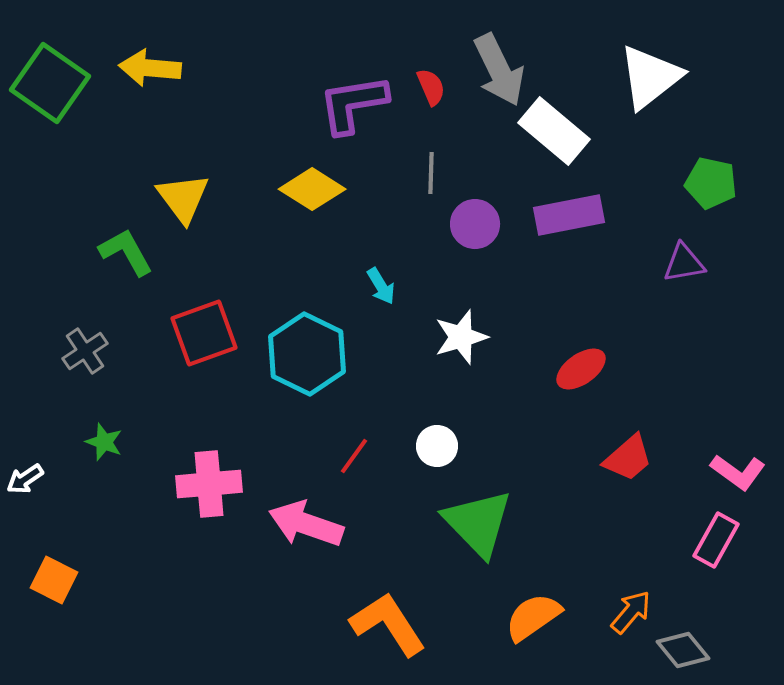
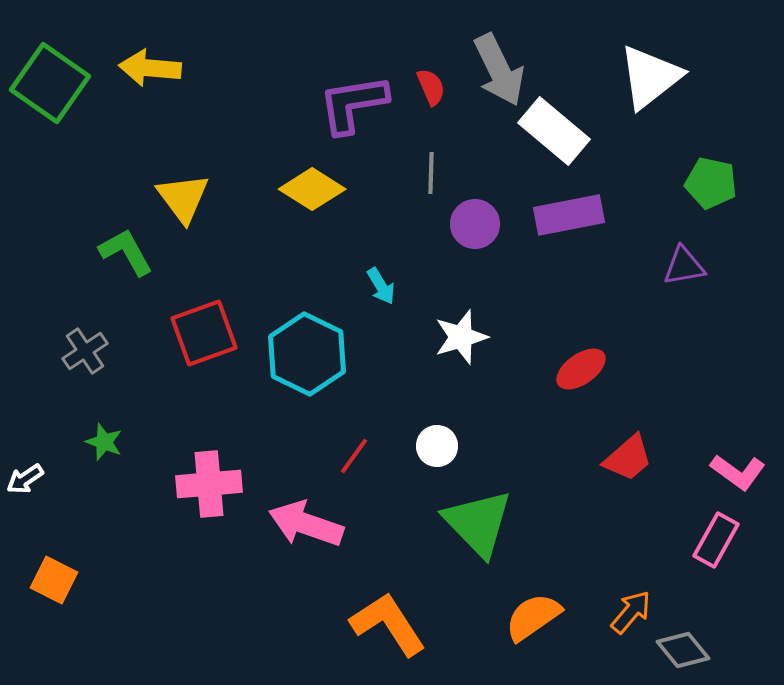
purple triangle: moved 3 px down
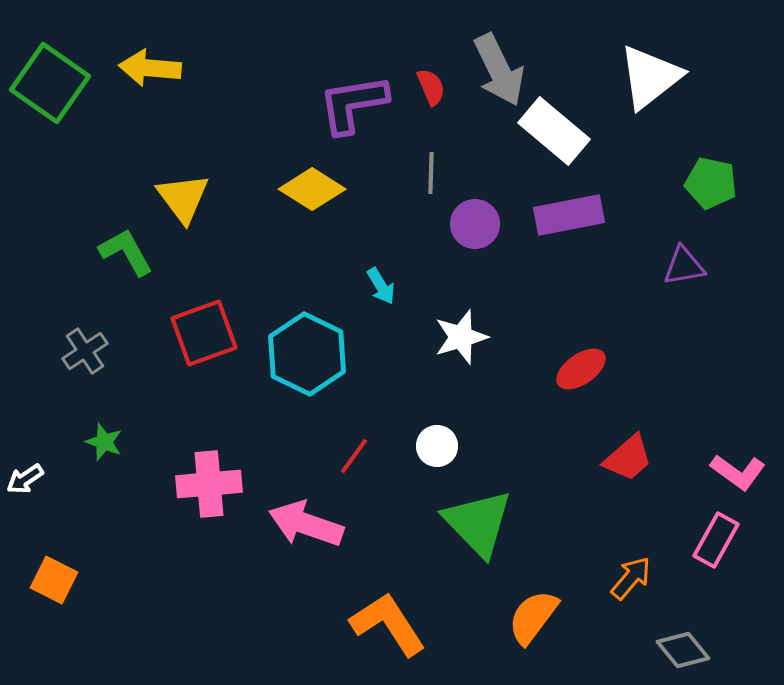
orange arrow: moved 34 px up
orange semicircle: rotated 18 degrees counterclockwise
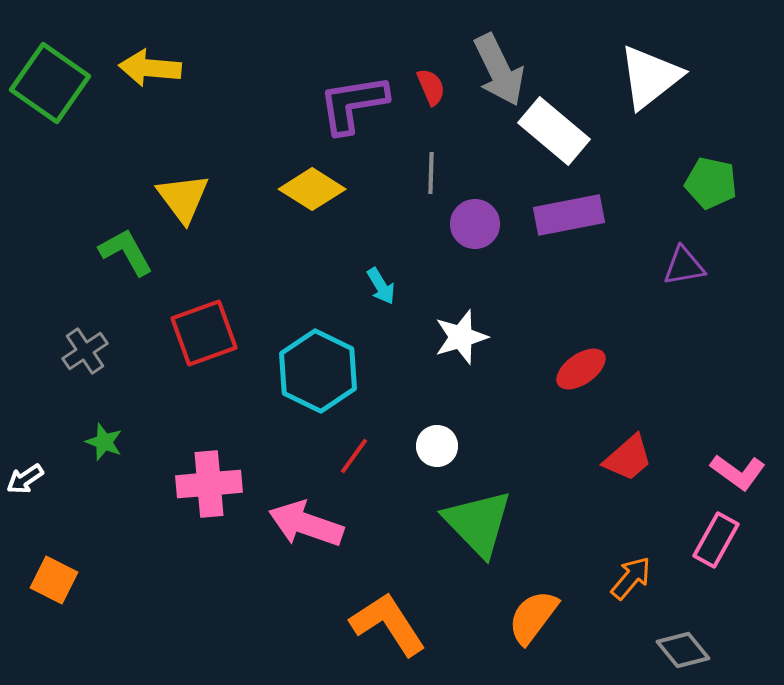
cyan hexagon: moved 11 px right, 17 px down
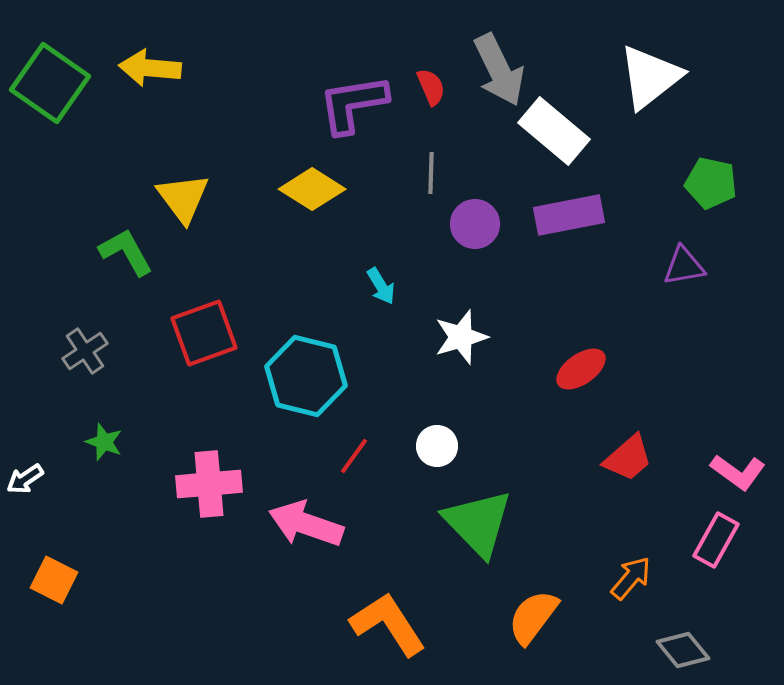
cyan hexagon: moved 12 px left, 5 px down; rotated 12 degrees counterclockwise
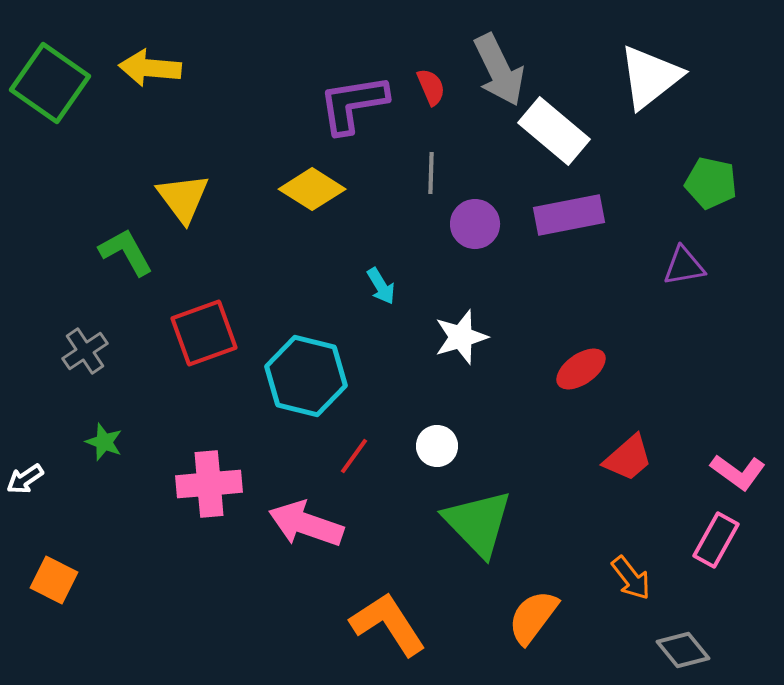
orange arrow: rotated 102 degrees clockwise
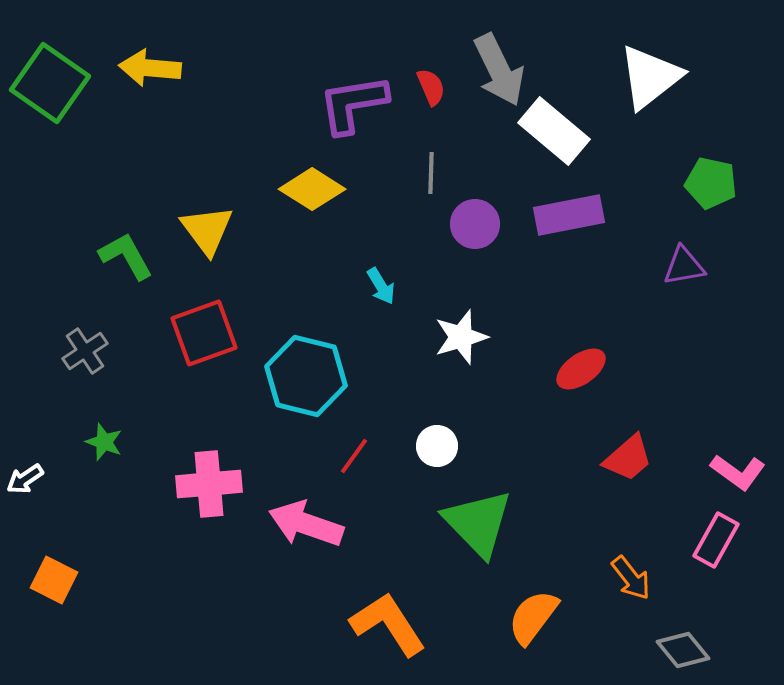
yellow triangle: moved 24 px right, 32 px down
green L-shape: moved 4 px down
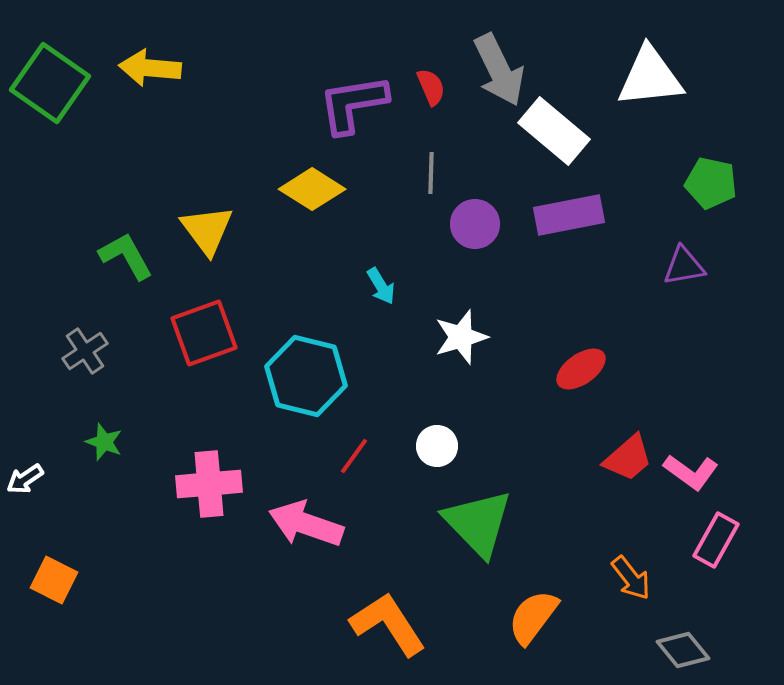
white triangle: rotated 32 degrees clockwise
pink L-shape: moved 47 px left
